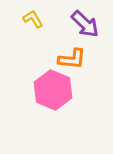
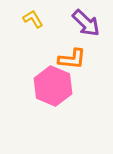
purple arrow: moved 1 px right, 1 px up
pink hexagon: moved 4 px up
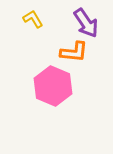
purple arrow: rotated 12 degrees clockwise
orange L-shape: moved 2 px right, 7 px up
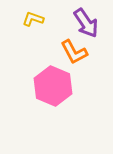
yellow L-shape: rotated 40 degrees counterclockwise
orange L-shape: rotated 56 degrees clockwise
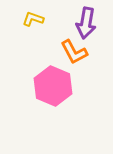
purple arrow: rotated 44 degrees clockwise
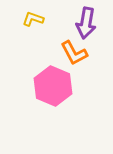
orange L-shape: moved 1 px down
